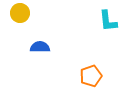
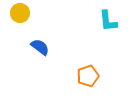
blue semicircle: rotated 36 degrees clockwise
orange pentagon: moved 3 px left
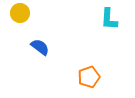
cyan L-shape: moved 1 px right, 2 px up; rotated 10 degrees clockwise
orange pentagon: moved 1 px right, 1 px down
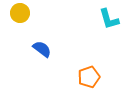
cyan L-shape: rotated 20 degrees counterclockwise
blue semicircle: moved 2 px right, 2 px down
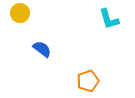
orange pentagon: moved 1 px left, 4 px down
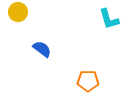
yellow circle: moved 2 px left, 1 px up
orange pentagon: rotated 20 degrees clockwise
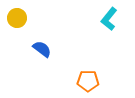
yellow circle: moved 1 px left, 6 px down
cyan L-shape: rotated 55 degrees clockwise
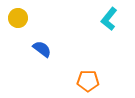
yellow circle: moved 1 px right
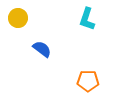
cyan L-shape: moved 22 px left; rotated 20 degrees counterclockwise
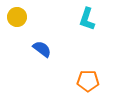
yellow circle: moved 1 px left, 1 px up
